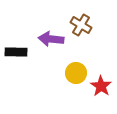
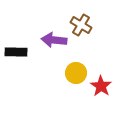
purple arrow: moved 3 px right, 1 px down
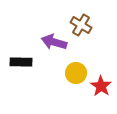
purple arrow: moved 2 px down; rotated 10 degrees clockwise
black rectangle: moved 5 px right, 10 px down
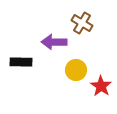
brown cross: moved 1 px right, 2 px up
purple arrow: rotated 15 degrees counterclockwise
yellow circle: moved 3 px up
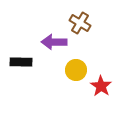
brown cross: moved 2 px left
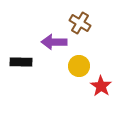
yellow circle: moved 3 px right, 4 px up
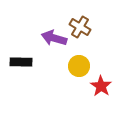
brown cross: moved 4 px down
purple arrow: moved 4 px up; rotated 15 degrees clockwise
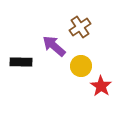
brown cross: rotated 25 degrees clockwise
purple arrow: moved 8 px down; rotated 25 degrees clockwise
yellow circle: moved 2 px right
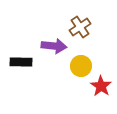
purple arrow: rotated 145 degrees clockwise
